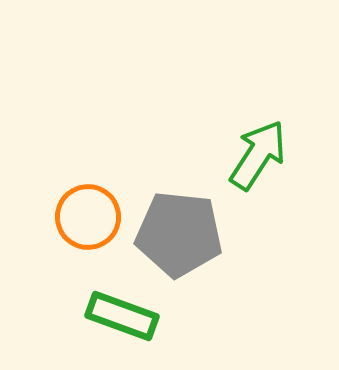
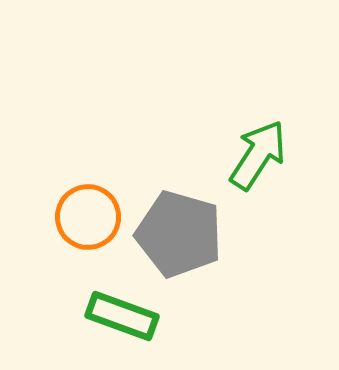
gray pentagon: rotated 10 degrees clockwise
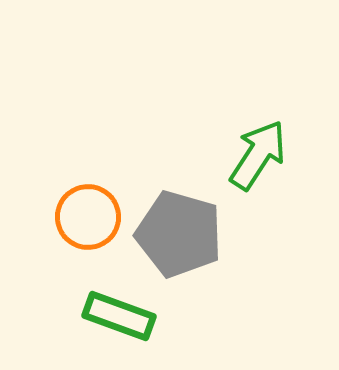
green rectangle: moved 3 px left
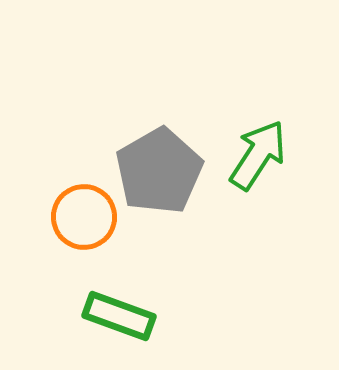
orange circle: moved 4 px left
gray pentagon: moved 20 px left, 63 px up; rotated 26 degrees clockwise
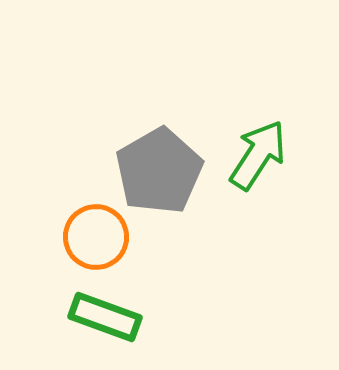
orange circle: moved 12 px right, 20 px down
green rectangle: moved 14 px left, 1 px down
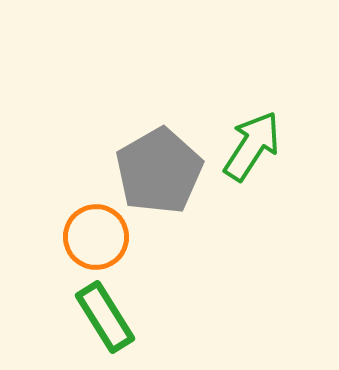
green arrow: moved 6 px left, 9 px up
green rectangle: rotated 38 degrees clockwise
